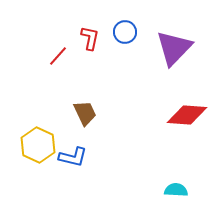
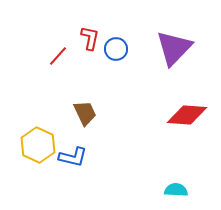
blue circle: moved 9 px left, 17 px down
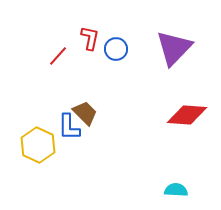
brown trapezoid: rotated 20 degrees counterclockwise
blue L-shape: moved 4 px left, 30 px up; rotated 76 degrees clockwise
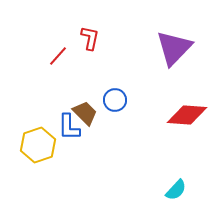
blue circle: moved 1 px left, 51 px down
yellow hexagon: rotated 16 degrees clockwise
cyan semicircle: rotated 130 degrees clockwise
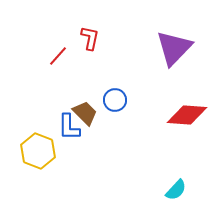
yellow hexagon: moved 6 px down; rotated 20 degrees counterclockwise
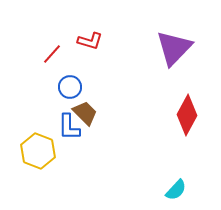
red L-shape: moved 3 px down; rotated 95 degrees clockwise
red line: moved 6 px left, 2 px up
blue circle: moved 45 px left, 13 px up
red diamond: rotated 66 degrees counterclockwise
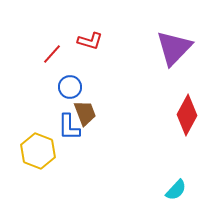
brown trapezoid: rotated 24 degrees clockwise
